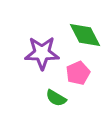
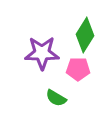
green diamond: rotated 60 degrees clockwise
pink pentagon: moved 4 px up; rotated 25 degrees clockwise
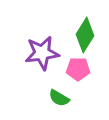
purple star: rotated 8 degrees counterclockwise
green semicircle: moved 3 px right
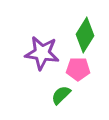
purple star: rotated 16 degrees clockwise
green semicircle: moved 2 px right, 3 px up; rotated 105 degrees clockwise
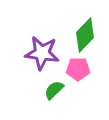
green diamond: rotated 12 degrees clockwise
green semicircle: moved 7 px left, 5 px up
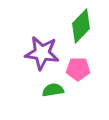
green diamond: moved 4 px left, 9 px up
green semicircle: moved 1 px left; rotated 35 degrees clockwise
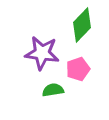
green diamond: moved 1 px right, 1 px up
pink pentagon: rotated 20 degrees counterclockwise
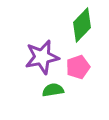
purple star: moved 4 px down; rotated 20 degrees counterclockwise
pink pentagon: moved 2 px up
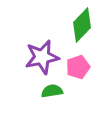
green semicircle: moved 1 px left, 1 px down
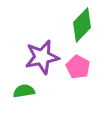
pink pentagon: rotated 25 degrees counterclockwise
green semicircle: moved 28 px left
